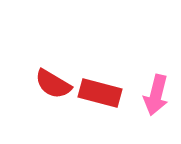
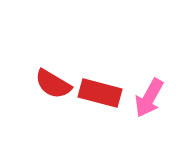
pink arrow: moved 7 px left, 3 px down; rotated 15 degrees clockwise
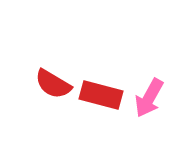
red rectangle: moved 1 px right, 2 px down
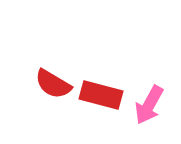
pink arrow: moved 7 px down
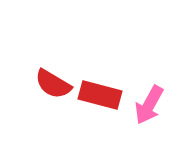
red rectangle: moved 1 px left
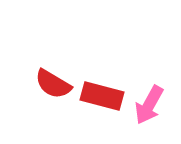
red rectangle: moved 2 px right, 1 px down
